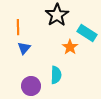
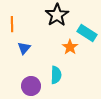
orange line: moved 6 px left, 3 px up
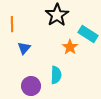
cyan rectangle: moved 1 px right, 1 px down
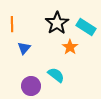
black star: moved 8 px down
cyan rectangle: moved 2 px left, 7 px up
cyan semicircle: rotated 54 degrees counterclockwise
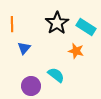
orange star: moved 6 px right, 4 px down; rotated 21 degrees counterclockwise
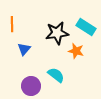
black star: moved 10 px down; rotated 25 degrees clockwise
blue triangle: moved 1 px down
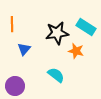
purple circle: moved 16 px left
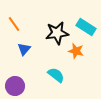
orange line: moved 2 px right; rotated 35 degrees counterclockwise
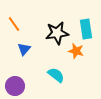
cyan rectangle: moved 2 px down; rotated 48 degrees clockwise
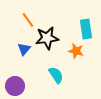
orange line: moved 14 px right, 4 px up
black star: moved 10 px left, 5 px down
cyan semicircle: rotated 18 degrees clockwise
